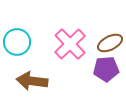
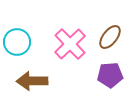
brown ellipse: moved 6 px up; rotated 25 degrees counterclockwise
purple pentagon: moved 4 px right, 6 px down
brown arrow: rotated 8 degrees counterclockwise
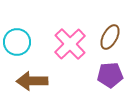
brown ellipse: rotated 10 degrees counterclockwise
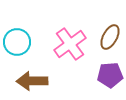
pink cross: rotated 8 degrees clockwise
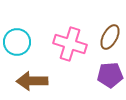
pink cross: rotated 36 degrees counterclockwise
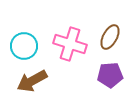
cyan circle: moved 7 px right, 4 px down
brown arrow: rotated 28 degrees counterclockwise
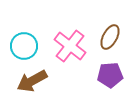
pink cross: moved 2 px down; rotated 20 degrees clockwise
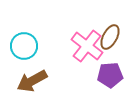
pink cross: moved 17 px right
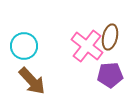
brown ellipse: rotated 15 degrees counterclockwise
brown arrow: rotated 104 degrees counterclockwise
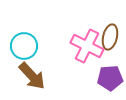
pink cross: rotated 12 degrees counterclockwise
purple pentagon: moved 3 px down
brown arrow: moved 5 px up
